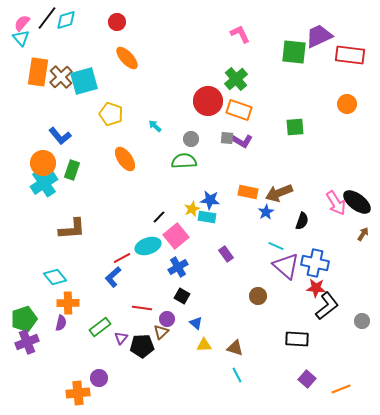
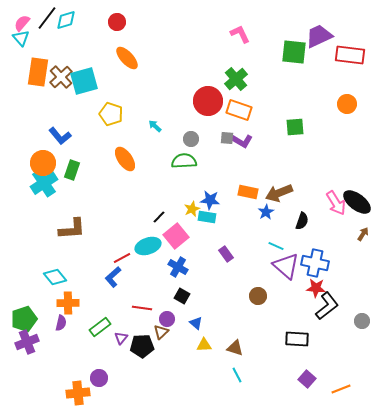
blue cross at (178, 267): rotated 30 degrees counterclockwise
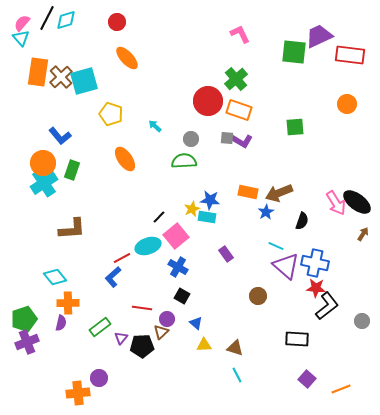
black line at (47, 18): rotated 10 degrees counterclockwise
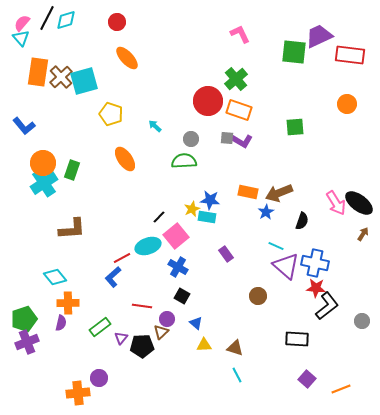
blue L-shape at (60, 136): moved 36 px left, 10 px up
black ellipse at (357, 202): moved 2 px right, 1 px down
red line at (142, 308): moved 2 px up
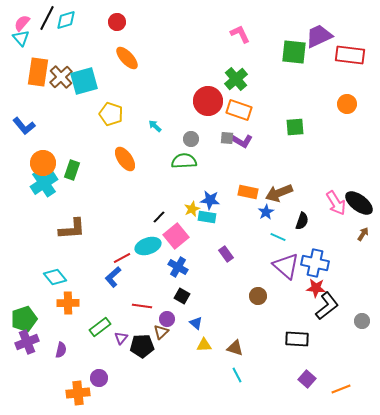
cyan line at (276, 246): moved 2 px right, 9 px up
purple semicircle at (61, 323): moved 27 px down
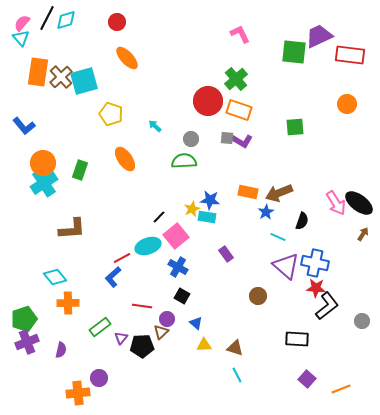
green rectangle at (72, 170): moved 8 px right
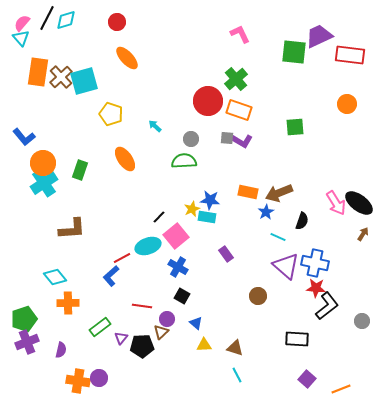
blue L-shape at (24, 126): moved 11 px down
blue L-shape at (113, 277): moved 2 px left, 1 px up
orange cross at (78, 393): moved 12 px up; rotated 15 degrees clockwise
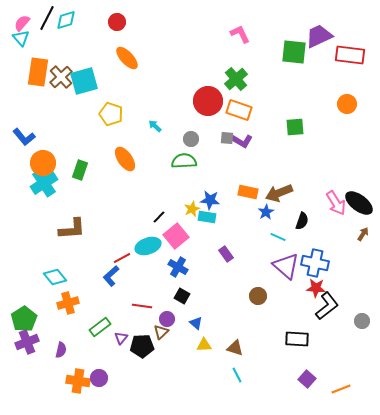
orange cross at (68, 303): rotated 15 degrees counterclockwise
green pentagon at (24, 319): rotated 15 degrees counterclockwise
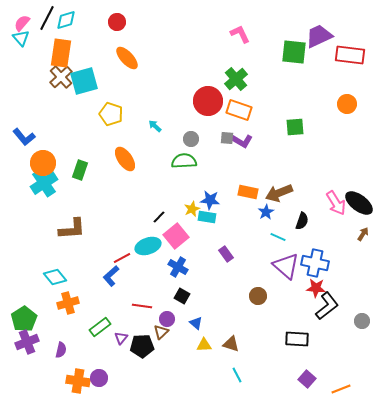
orange rectangle at (38, 72): moved 23 px right, 19 px up
brown triangle at (235, 348): moved 4 px left, 4 px up
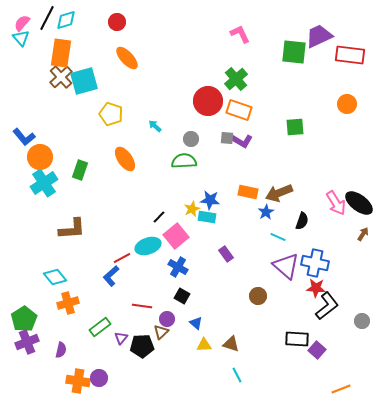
orange circle at (43, 163): moved 3 px left, 6 px up
purple square at (307, 379): moved 10 px right, 29 px up
